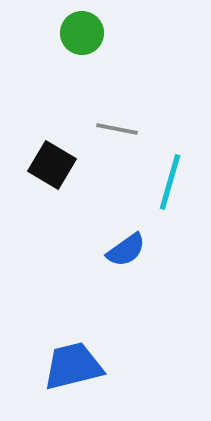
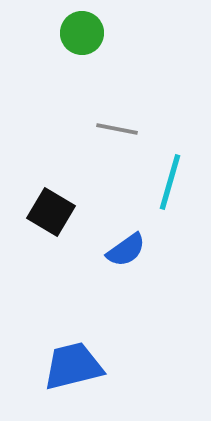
black square: moved 1 px left, 47 px down
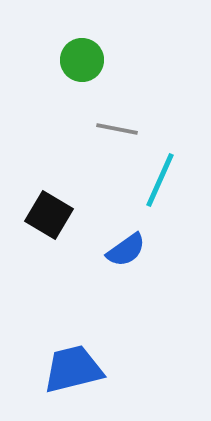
green circle: moved 27 px down
cyan line: moved 10 px left, 2 px up; rotated 8 degrees clockwise
black square: moved 2 px left, 3 px down
blue trapezoid: moved 3 px down
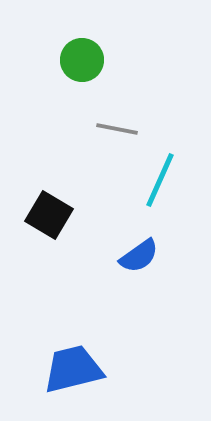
blue semicircle: moved 13 px right, 6 px down
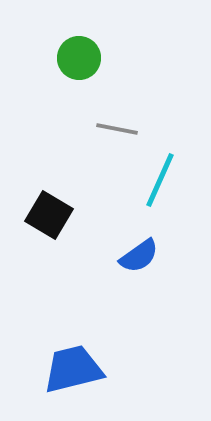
green circle: moved 3 px left, 2 px up
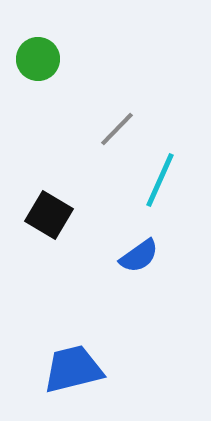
green circle: moved 41 px left, 1 px down
gray line: rotated 57 degrees counterclockwise
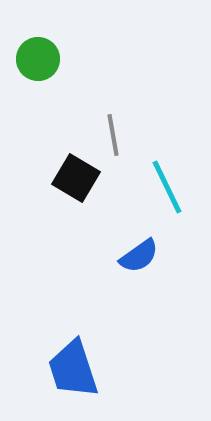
gray line: moved 4 px left, 6 px down; rotated 54 degrees counterclockwise
cyan line: moved 7 px right, 7 px down; rotated 50 degrees counterclockwise
black square: moved 27 px right, 37 px up
blue trapezoid: rotated 94 degrees counterclockwise
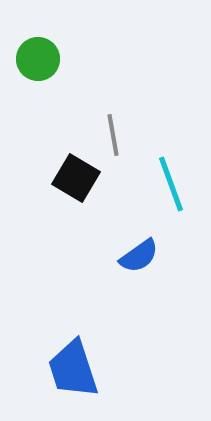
cyan line: moved 4 px right, 3 px up; rotated 6 degrees clockwise
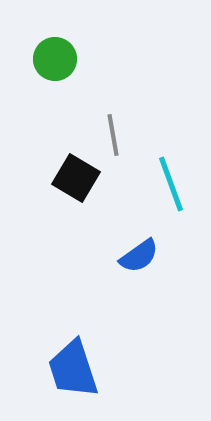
green circle: moved 17 px right
